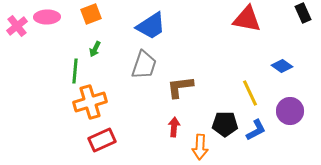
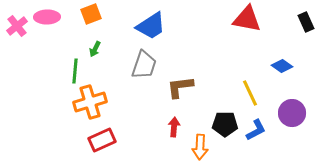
black rectangle: moved 3 px right, 9 px down
purple circle: moved 2 px right, 2 px down
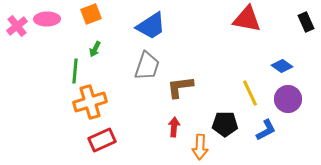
pink ellipse: moved 2 px down
gray trapezoid: moved 3 px right, 1 px down
purple circle: moved 4 px left, 14 px up
blue L-shape: moved 10 px right
